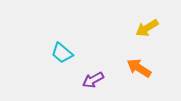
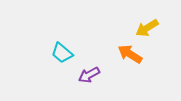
orange arrow: moved 9 px left, 14 px up
purple arrow: moved 4 px left, 5 px up
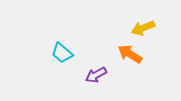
yellow arrow: moved 4 px left; rotated 10 degrees clockwise
purple arrow: moved 7 px right
